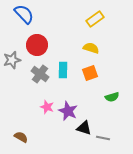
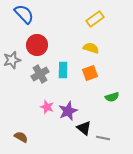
gray cross: rotated 24 degrees clockwise
purple star: rotated 24 degrees clockwise
black triangle: rotated 21 degrees clockwise
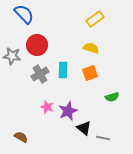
gray star: moved 4 px up; rotated 24 degrees clockwise
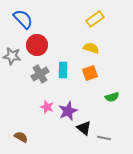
blue semicircle: moved 1 px left, 5 px down
gray line: moved 1 px right
